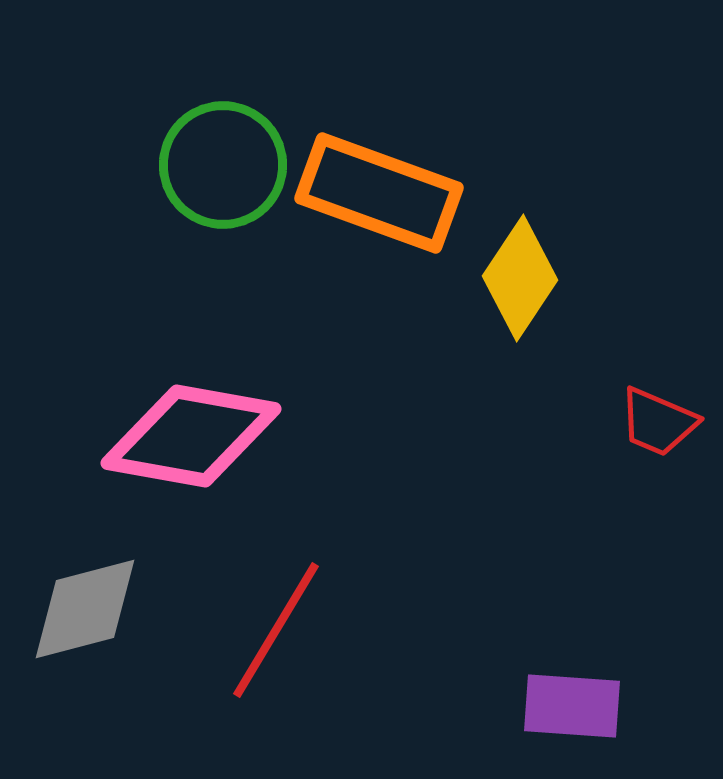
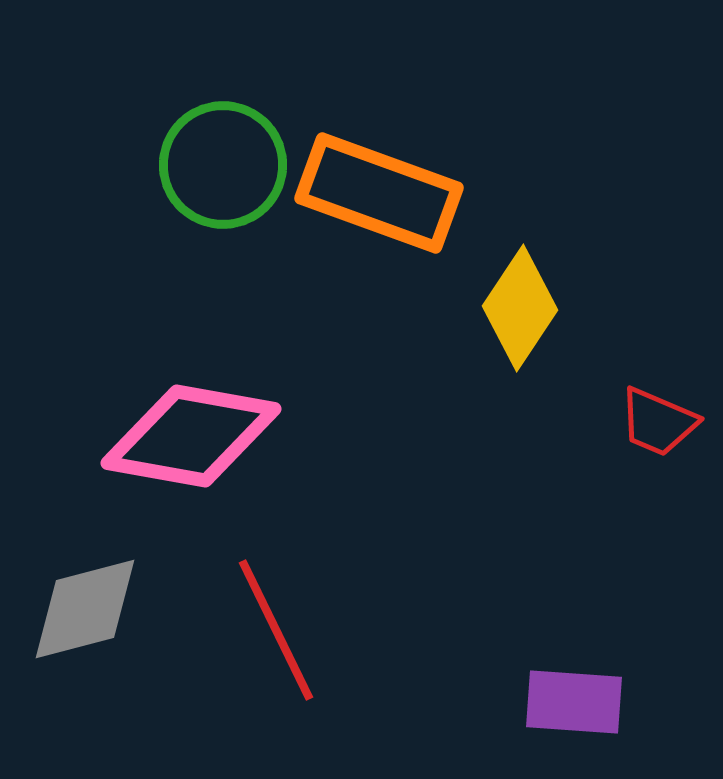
yellow diamond: moved 30 px down
red line: rotated 57 degrees counterclockwise
purple rectangle: moved 2 px right, 4 px up
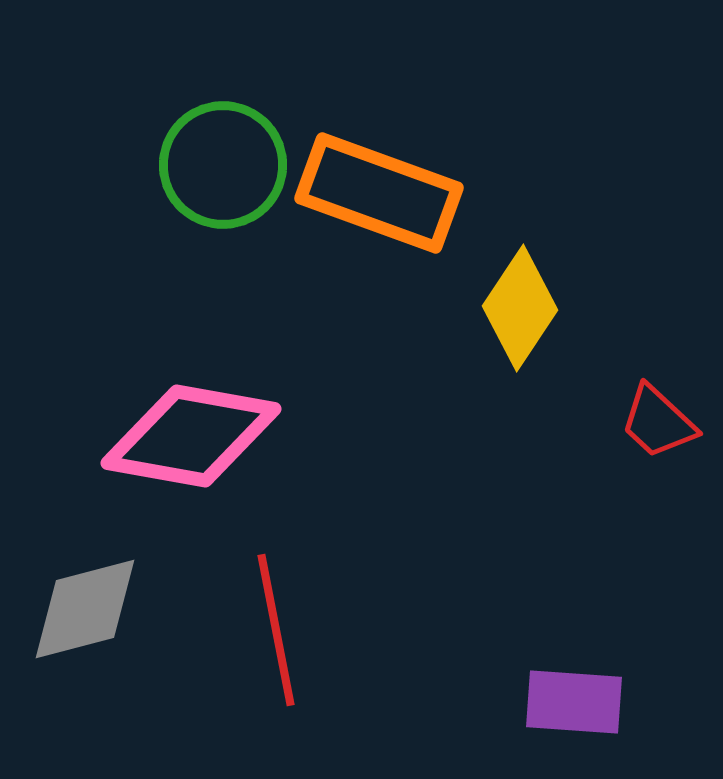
red trapezoid: rotated 20 degrees clockwise
red line: rotated 15 degrees clockwise
